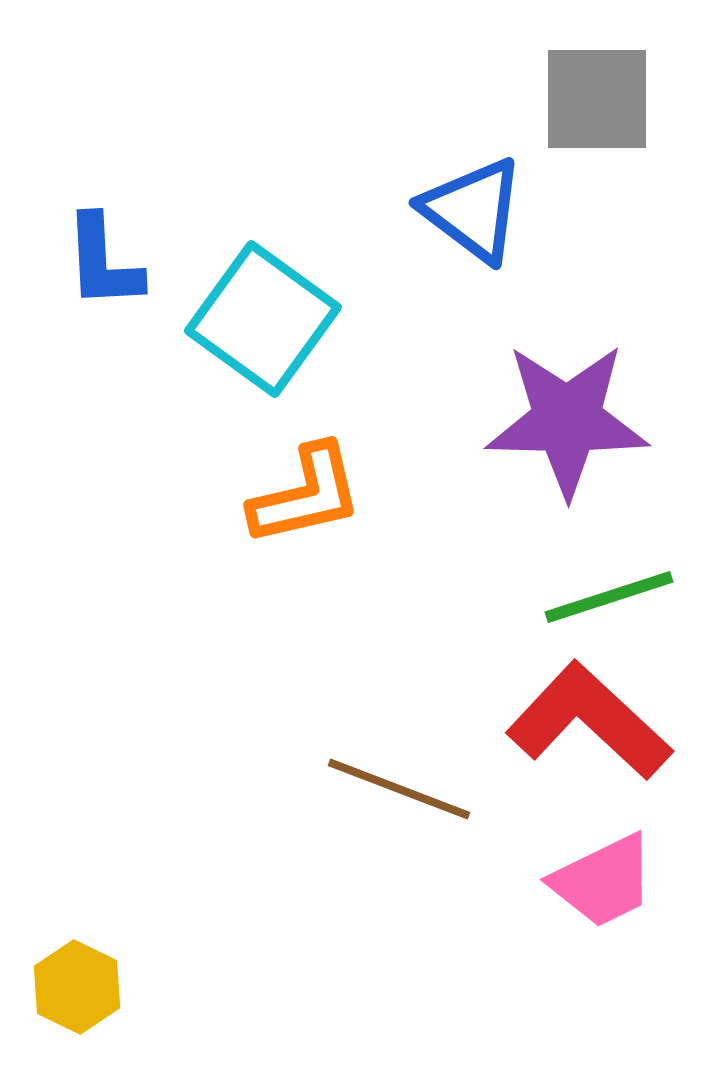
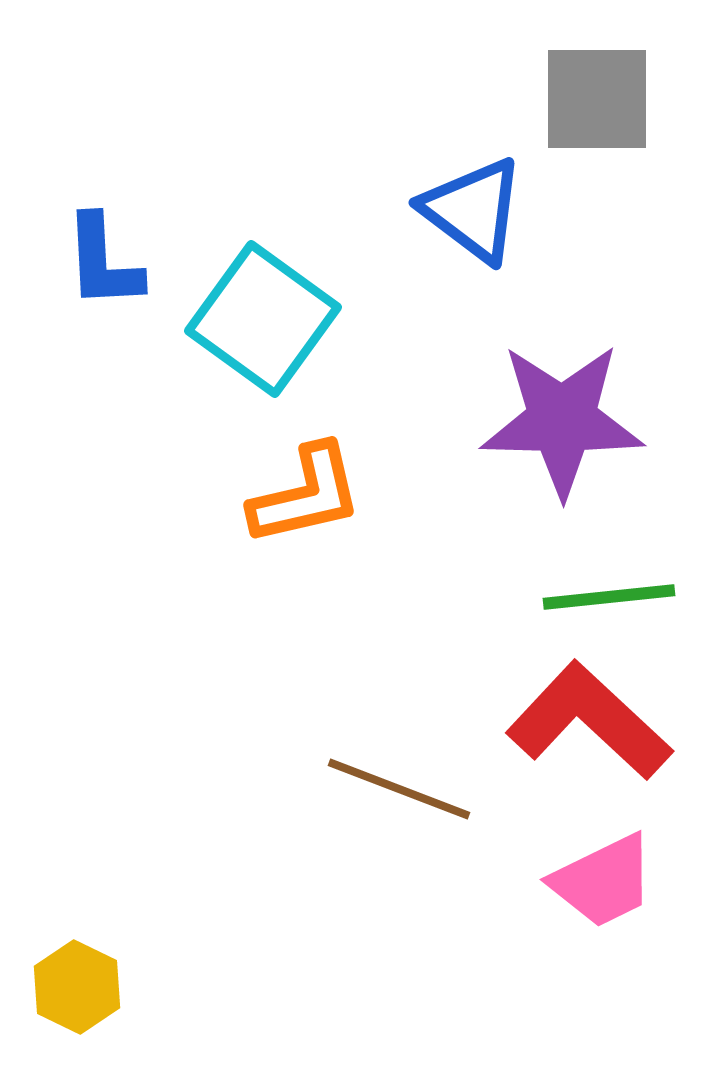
purple star: moved 5 px left
green line: rotated 12 degrees clockwise
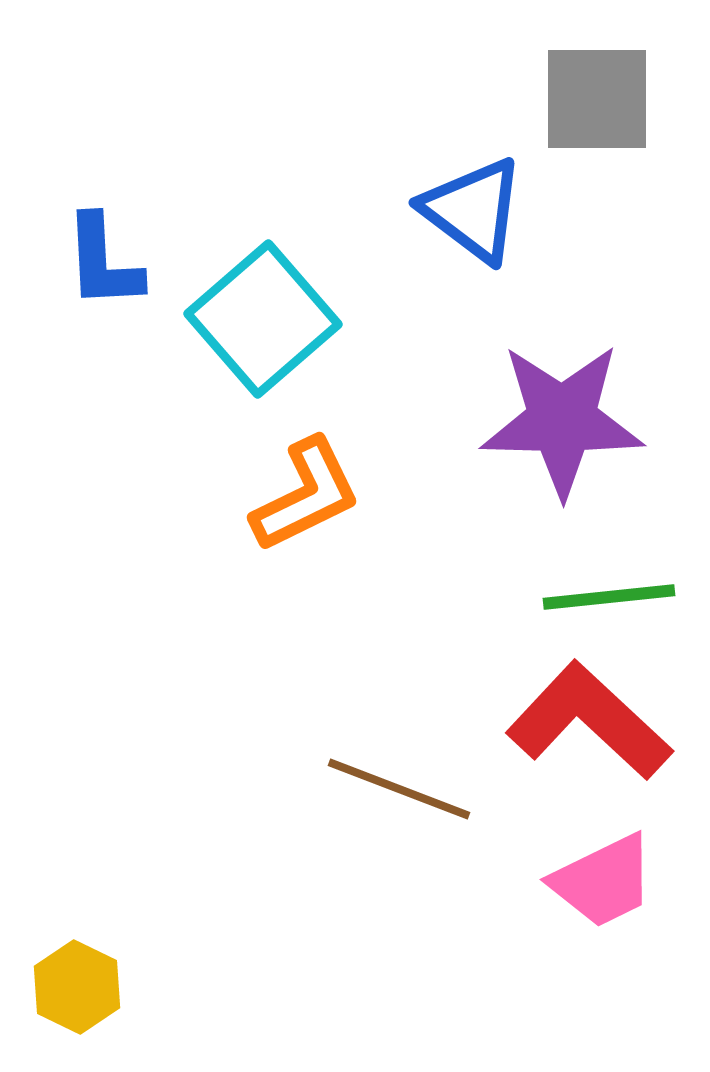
cyan square: rotated 13 degrees clockwise
orange L-shape: rotated 13 degrees counterclockwise
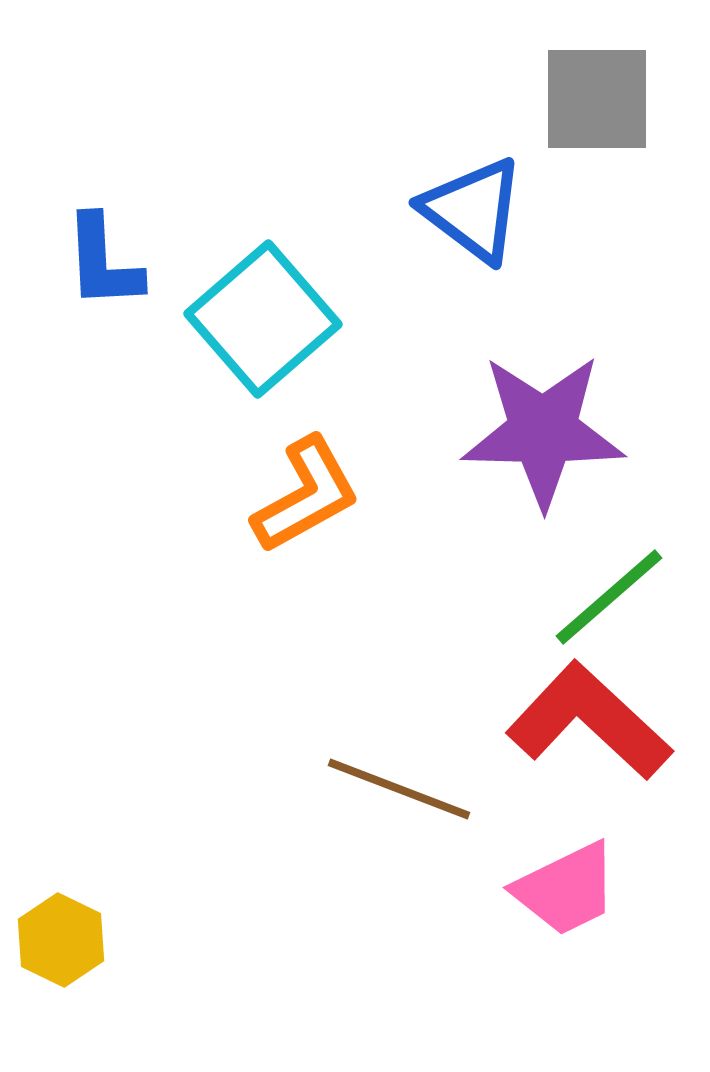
purple star: moved 19 px left, 11 px down
orange L-shape: rotated 3 degrees counterclockwise
green line: rotated 35 degrees counterclockwise
pink trapezoid: moved 37 px left, 8 px down
yellow hexagon: moved 16 px left, 47 px up
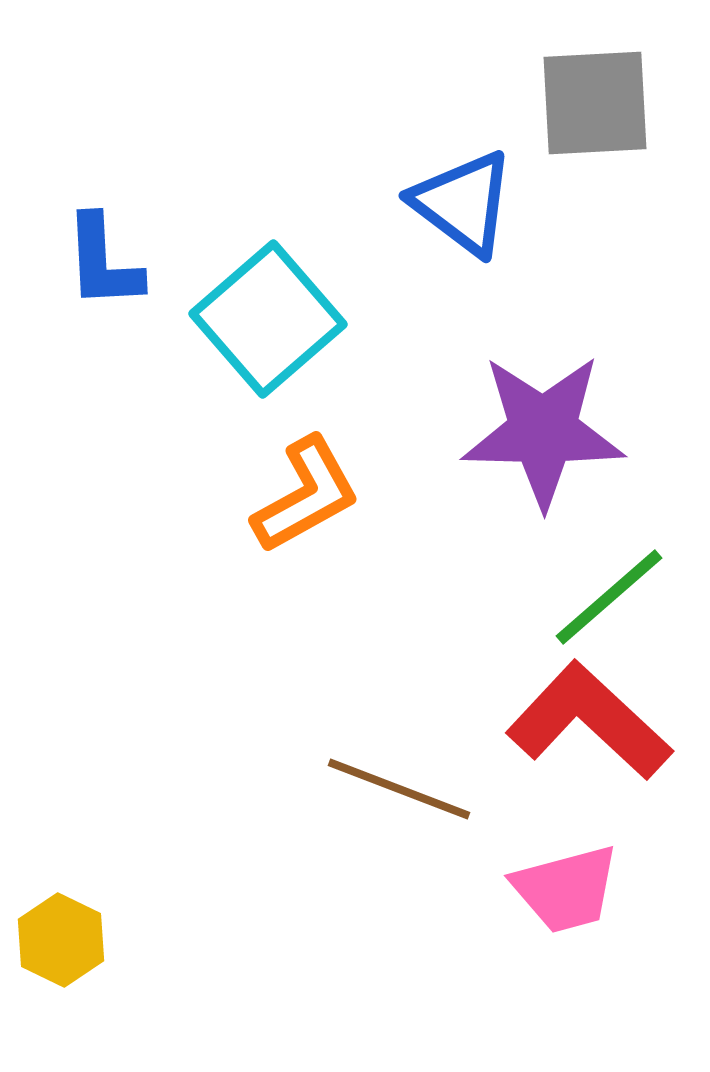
gray square: moved 2 px left, 4 px down; rotated 3 degrees counterclockwise
blue triangle: moved 10 px left, 7 px up
cyan square: moved 5 px right
pink trapezoid: rotated 11 degrees clockwise
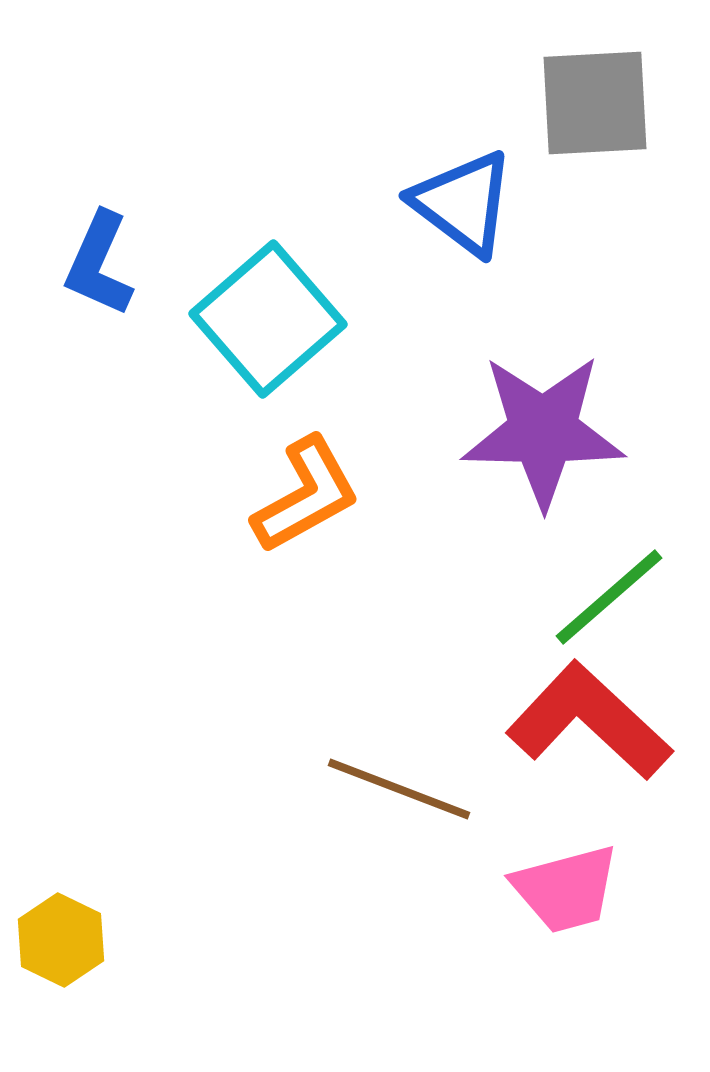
blue L-shape: moved 4 px left, 2 px down; rotated 27 degrees clockwise
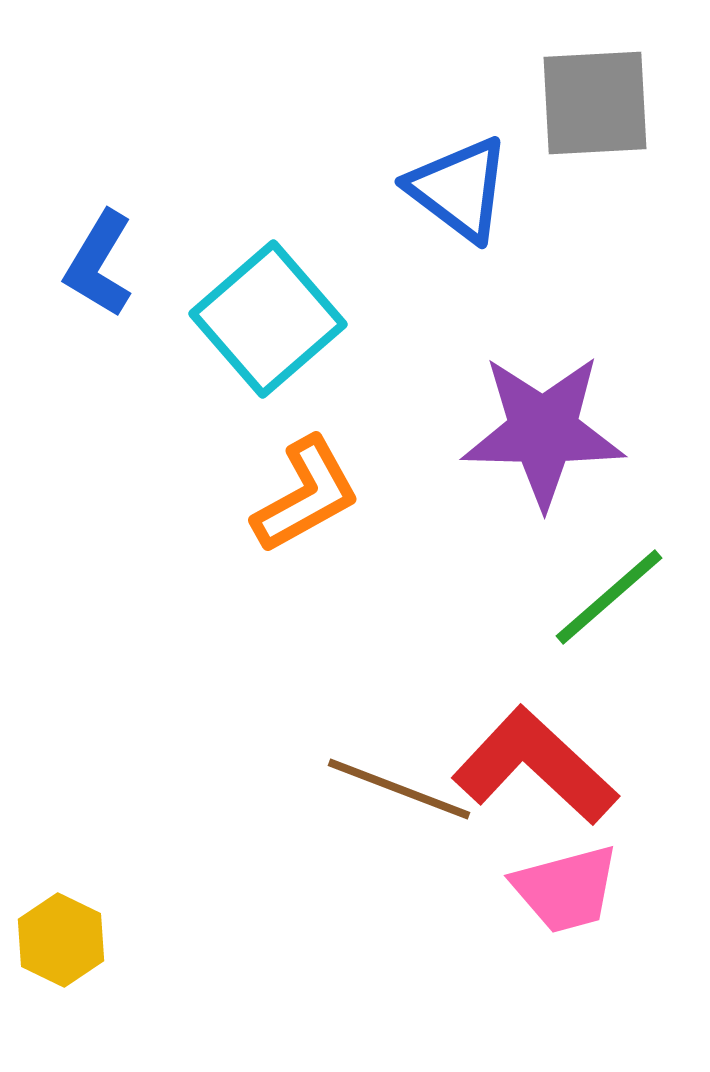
blue triangle: moved 4 px left, 14 px up
blue L-shape: rotated 7 degrees clockwise
red L-shape: moved 54 px left, 45 px down
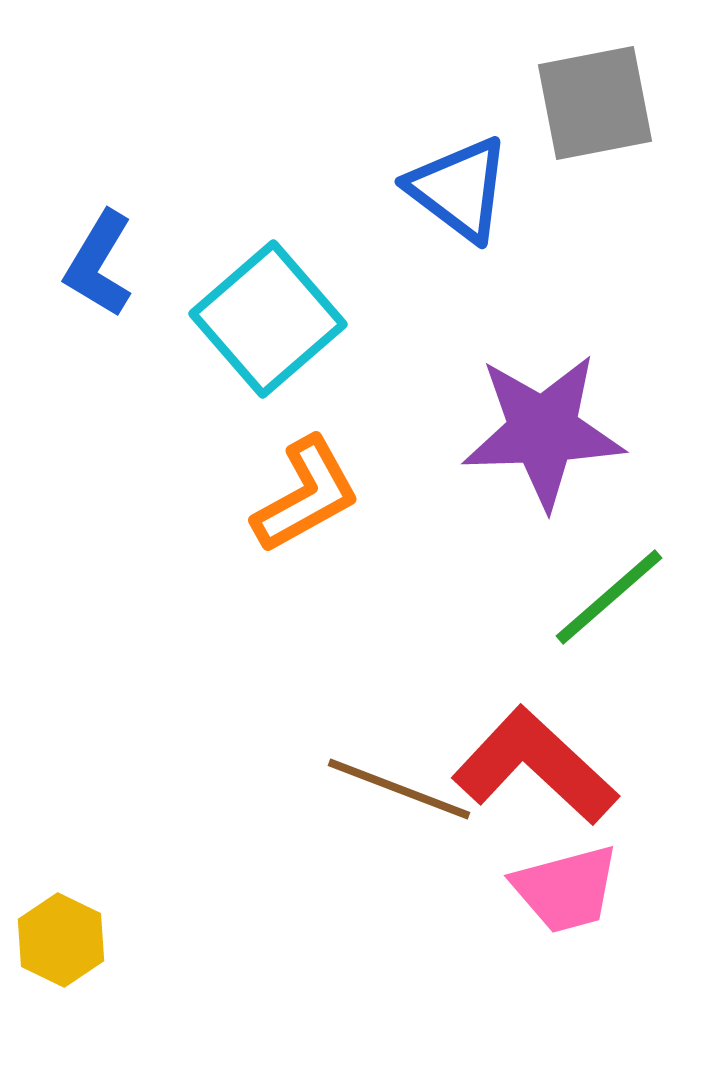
gray square: rotated 8 degrees counterclockwise
purple star: rotated 3 degrees counterclockwise
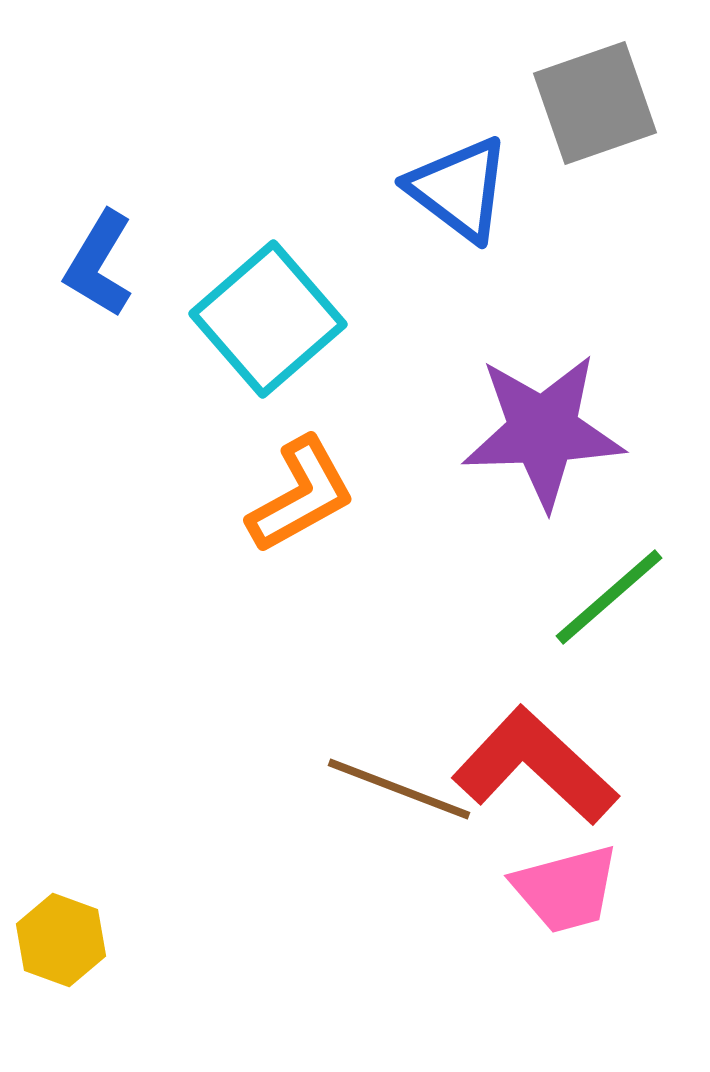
gray square: rotated 8 degrees counterclockwise
orange L-shape: moved 5 px left
yellow hexagon: rotated 6 degrees counterclockwise
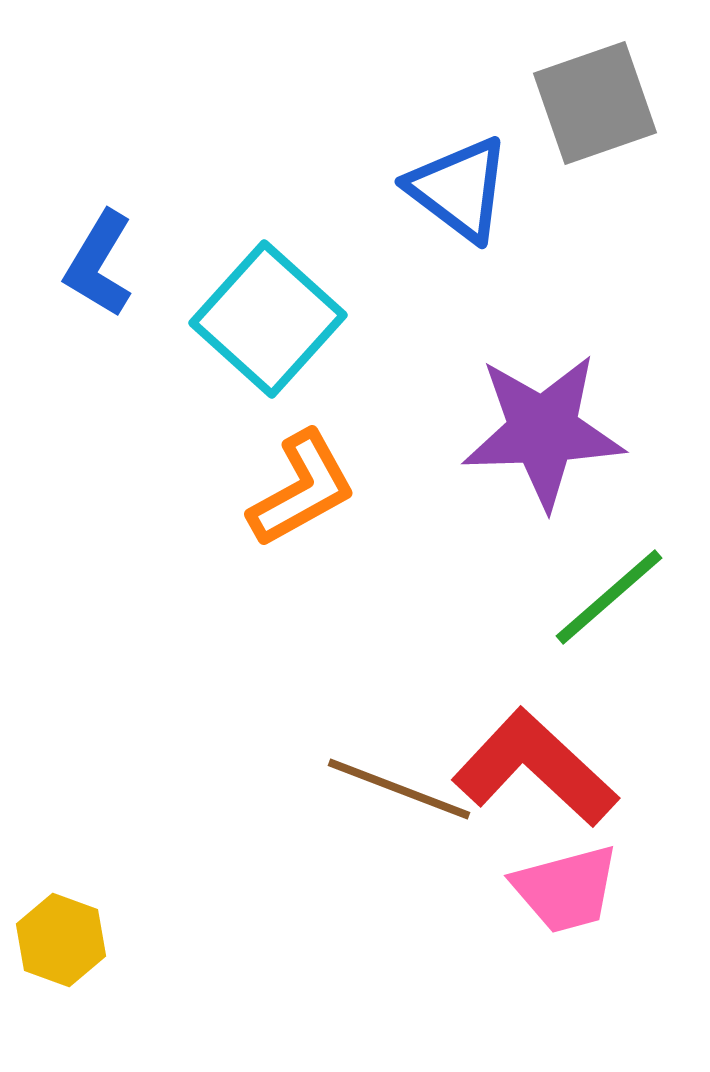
cyan square: rotated 7 degrees counterclockwise
orange L-shape: moved 1 px right, 6 px up
red L-shape: moved 2 px down
